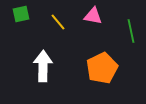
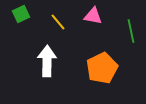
green square: rotated 12 degrees counterclockwise
white arrow: moved 4 px right, 5 px up
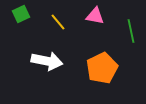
pink triangle: moved 2 px right
white arrow: rotated 100 degrees clockwise
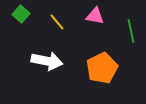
green square: rotated 24 degrees counterclockwise
yellow line: moved 1 px left
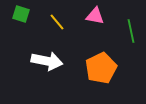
green square: rotated 24 degrees counterclockwise
orange pentagon: moved 1 px left
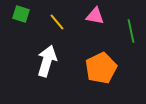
white arrow: rotated 84 degrees counterclockwise
